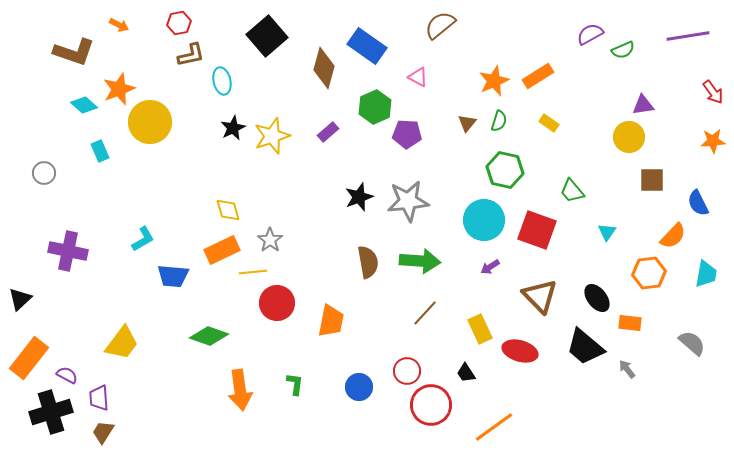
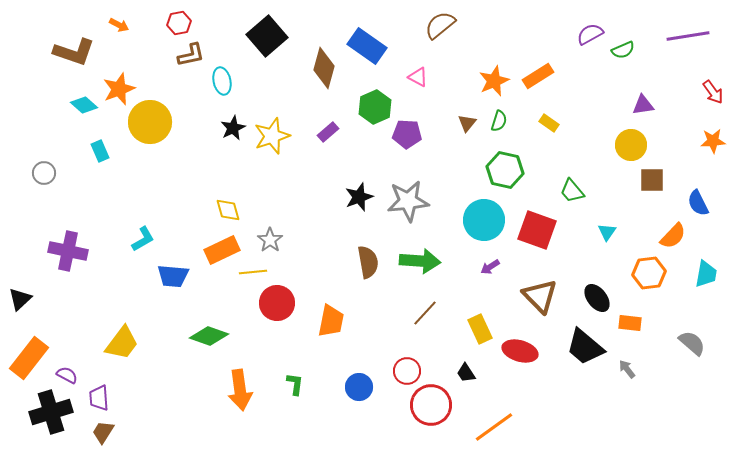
yellow circle at (629, 137): moved 2 px right, 8 px down
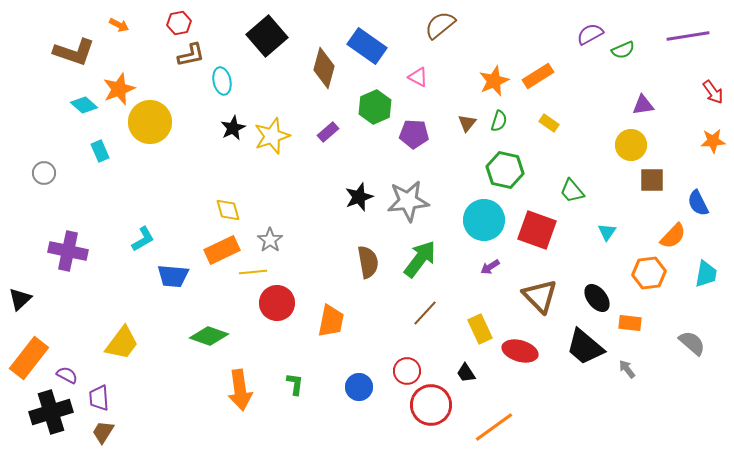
purple pentagon at (407, 134): moved 7 px right
green arrow at (420, 261): moved 2 px up; rotated 57 degrees counterclockwise
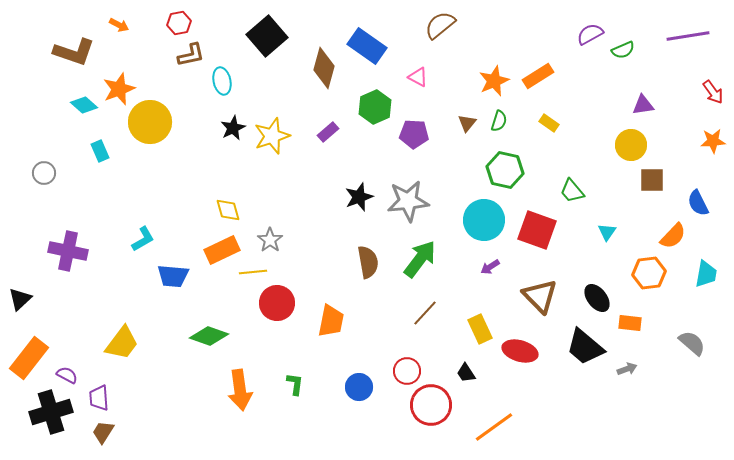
gray arrow at (627, 369): rotated 108 degrees clockwise
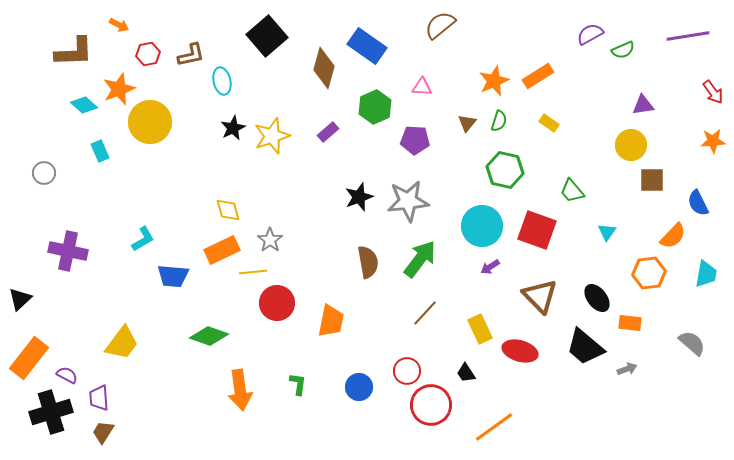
red hexagon at (179, 23): moved 31 px left, 31 px down
brown L-shape at (74, 52): rotated 21 degrees counterclockwise
pink triangle at (418, 77): moved 4 px right, 10 px down; rotated 25 degrees counterclockwise
purple pentagon at (414, 134): moved 1 px right, 6 px down
cyan circle at (484, 220): moved 2 px left, 6 px down
green L-shape at (295, 384): moved 3 px right
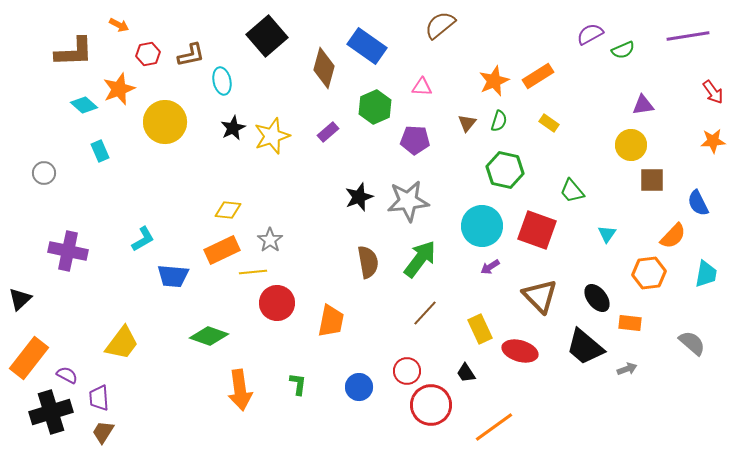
yellow circle at (150, 122): moved 15 px right
yellow diamond at (228, 210): rotated 68 degrees counterclockwise
cyan triangle at (607, 232): moved 2 px down
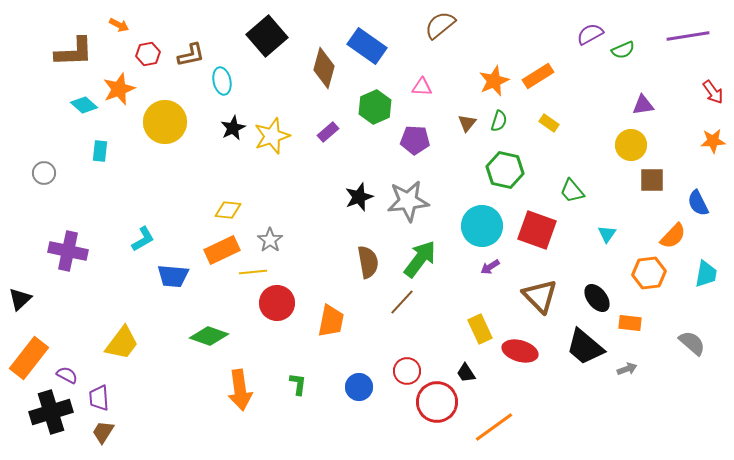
cyan rectangle at (100, 151): rotated 30 degrees clockwise
brown line at (425, 313): moved 23 px left, 11 px up
red circle at (431, 405): moved 6 px right, 3 px up
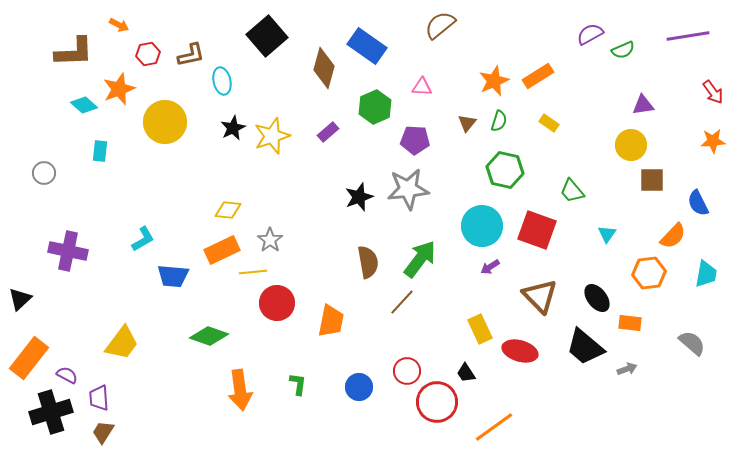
gray star at (408, 201): moved 12 px up
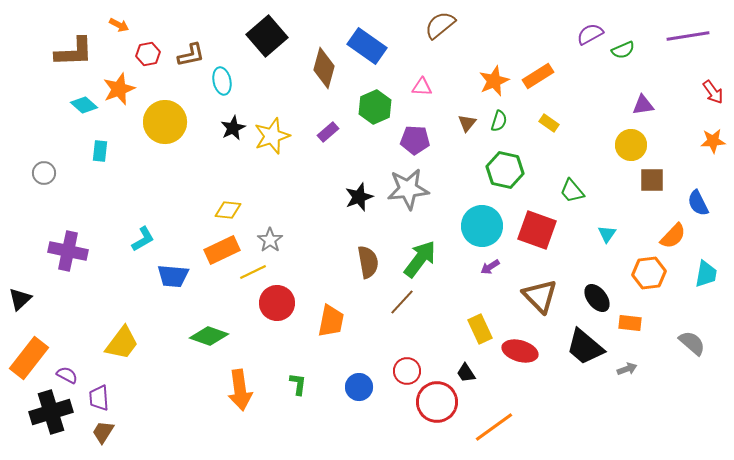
yellow line at (253, 272): rotated 20 degrees counterclockwise
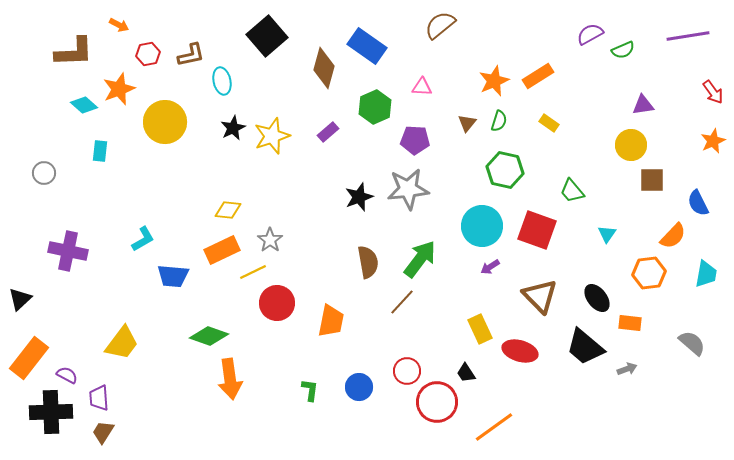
orange star at (713, 141): rotated 20 degrees counterclockwise
green L-shape at (298, 384): moved 12 px right, 6 px down
orange arrow at (240, 390): moved 10 px left, 11 px up
black cross at (51, 412): rotated 15 degrees clockwise
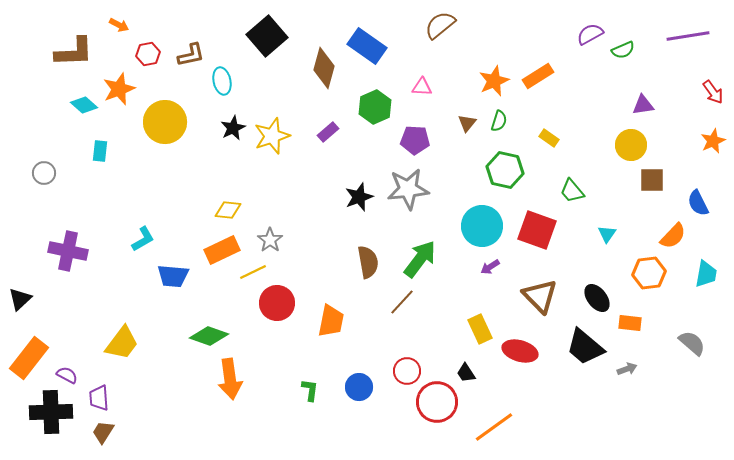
yellow rectangle at (549, 123): moved 15 px down
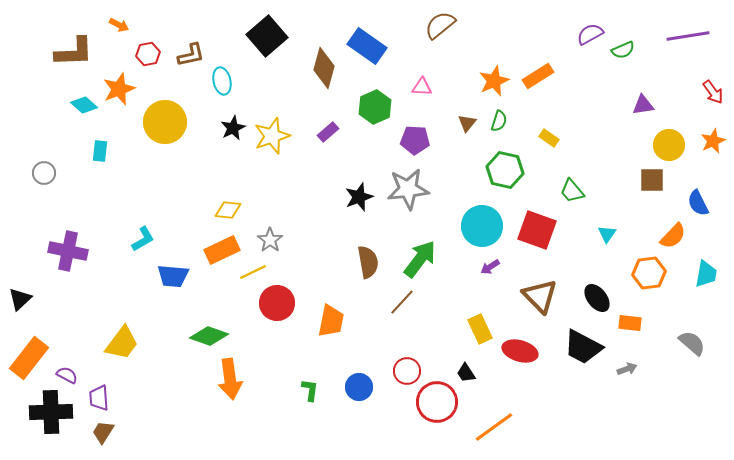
yellow circle at (631, 145): moved 38 px right
black trapezoid at (585, 347): moved 2 px left; rotated 12 degrees counterclockwise
